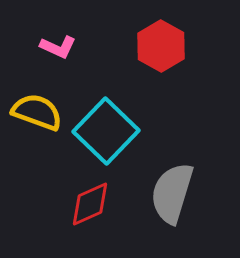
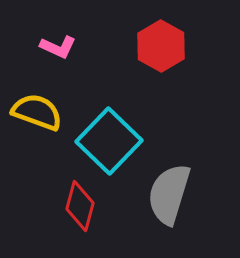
cyan square: moved 3 px right, 10 px down
gray semicircle: moved 3 px left, 1 px down
red diamond: moved 10 px left, 2 px down; rotated 51 degrees counterclockwise
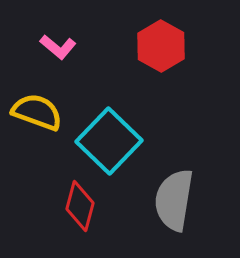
pink L-shape: rotated 15 degrees clockwise
gray semicircle: moved 5 px right, 6 px down; rotated 8 degrees counterclockwise
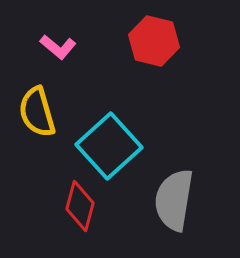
red hexagon: moved 7 px left, 5 px up; rotated 15 degrees counterclockwise
yellow semicircle: rotated 126 degrees counterclockwise
cyan square: moved 5 px down; rotated 4 degrees clockwise
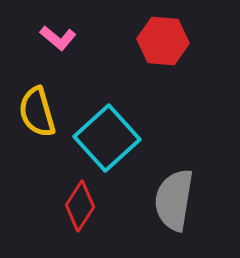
red hexagon: moved 9 px right; rotated 9 degrees counterclockwise
pink L-shape: moved 9 px up
cyan square: moved 2 px left, 8 px up
red diamond: rotated 18 degrees clockwise
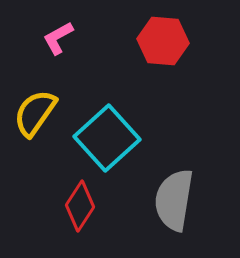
pink L-shape: rotated 111 degrees clockwise
yellow semicircle: moved 2 px left, 1 px down; rotated 51 degrees clockwise
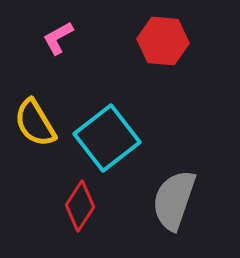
yellow semicircle: moved 10 px down; rotated 66 degrees counterclockwise
cyan square: rotated 4 degrees clockwise
gray semicircle: rotated 10 degrees clockwise
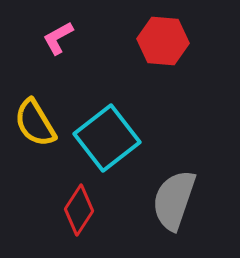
red diamond: moved 1 px left, 4 px down
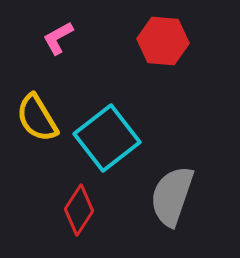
yellow semicircle: moved 2 px right, 5 px up
gray semicircle: moved 2 px left, 4 px up
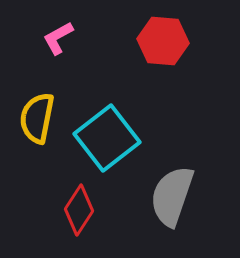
yellow semicircle: rotated 42 degrees clockwise
